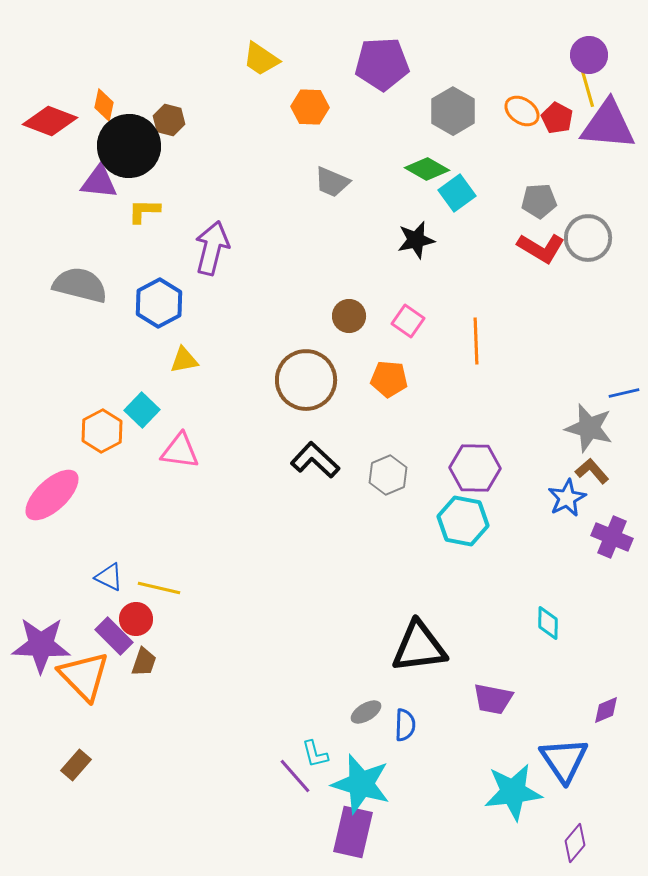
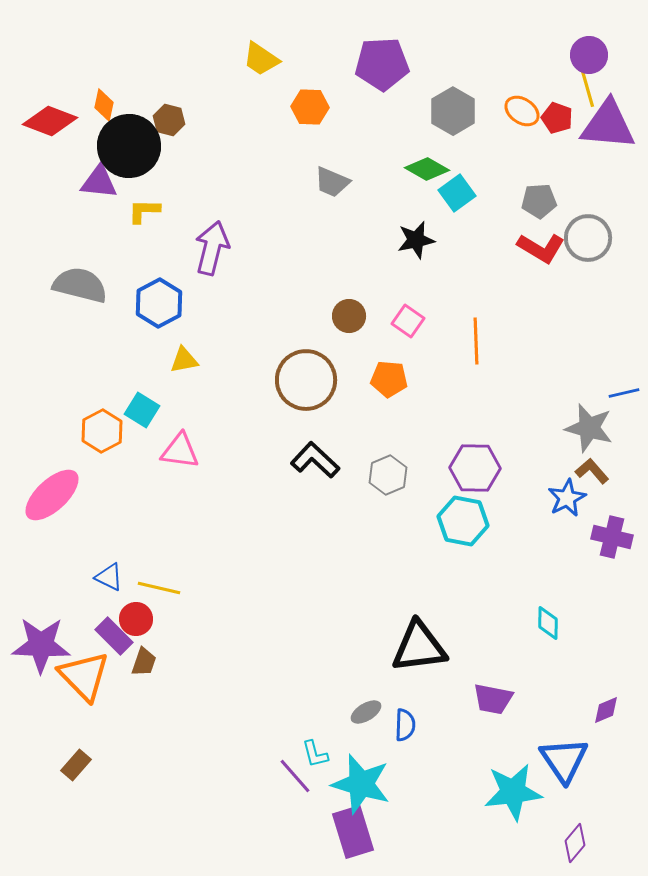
red pentagon at (557, 118): rotated 8 degrees counterclockwise
cyan square at (142, 410): rotated 12 degrees counterclockwise
purple cross at (612, 537): rotated 9 degrees counterclockwise
purple rectangle at (353, 832): rotated 30 degrees counterclockwise
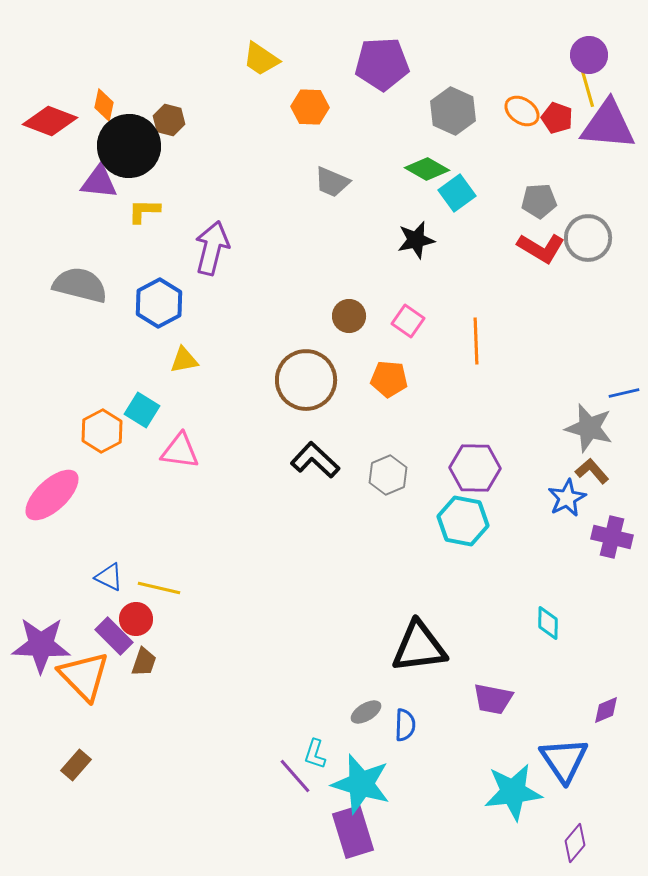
gray hexagon at (453, 111): rotated 6 degrees counterclockwise
cyan L-shape at (315, 754): rotated 32 degrees clockwise
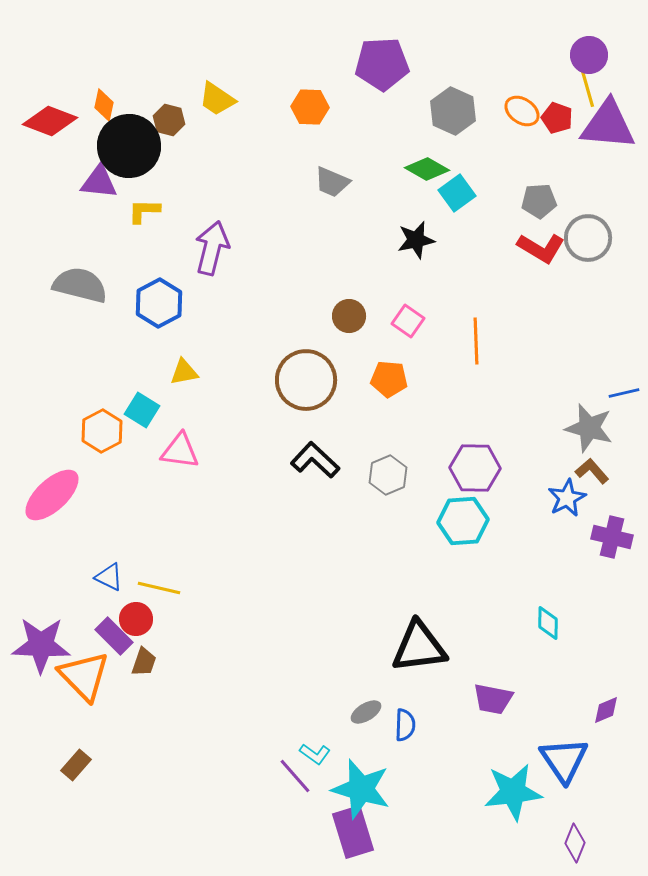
yellow trapezoid at (261, 59): moved 44 px left, 40 px down
yellow triangle at (184, 360): moved 12 px down
cyan hexagon at (463, 521): rotated 15 degrees counterclockwise
cyan L-shape at (315, 754): rotated 72 degrees counterclockwise
cyan star at (361, 784): moved 5 px down
purple diamond at (575, 843): rotated 18 degrees counterclockwise
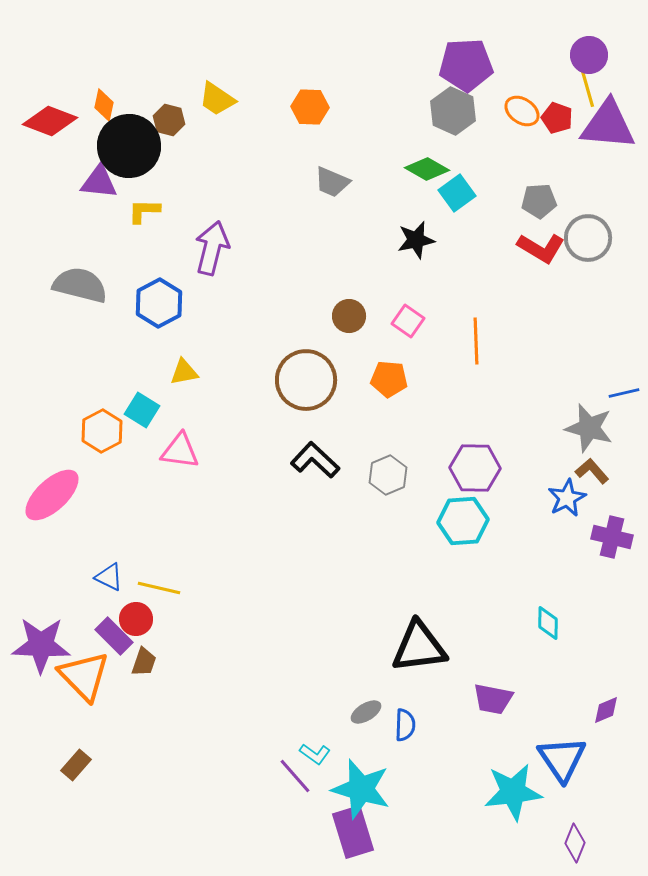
purple pentagon at (382, 64): moved 84 px right, 1 px down
blue triangle at (564, 760): moved 2 px left, 1 px up
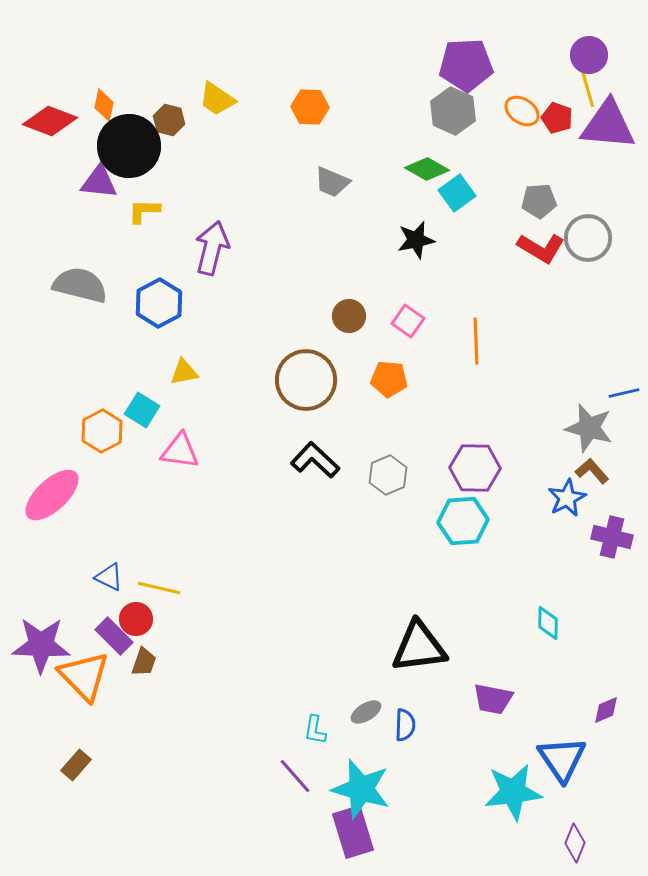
cyan L-shape at (315, 754): moved 24 px up; rotated 64 degrees clockwise
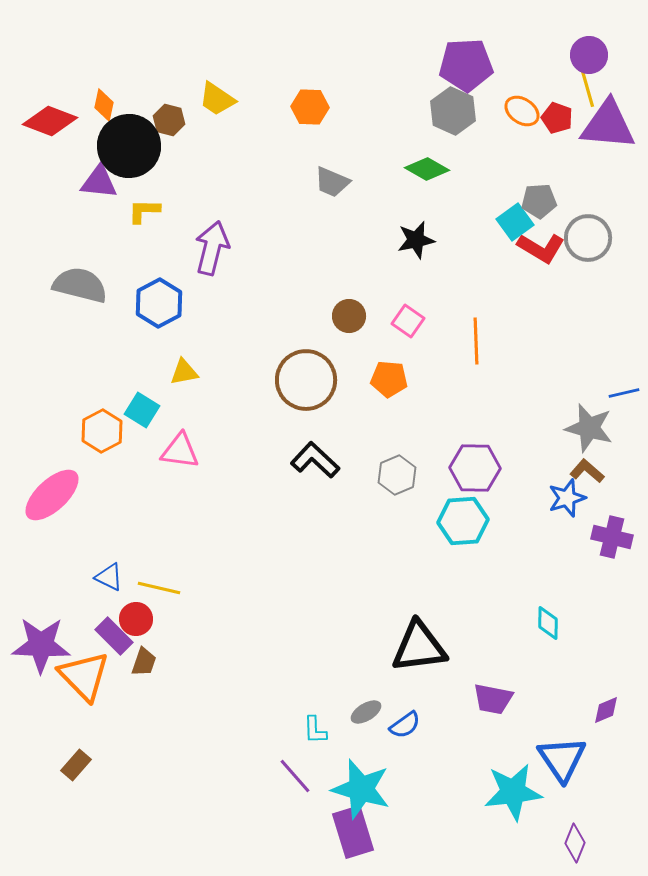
cyan square at (457, 193): moved 58 px right, 29 px down
brown L-shape at (592, 471): moved 5 px left; rotated 8 degrees counterclockwise
gray hexagon at (388, 475): moved 9 px right
blue star at (567, 498): rotated 9 degrees clockwise
blue semicircle at (405, 725): rotated 52 degrees clockwise
cyan L-shape at (315, 730): rotated 12 degrees counterclockwise
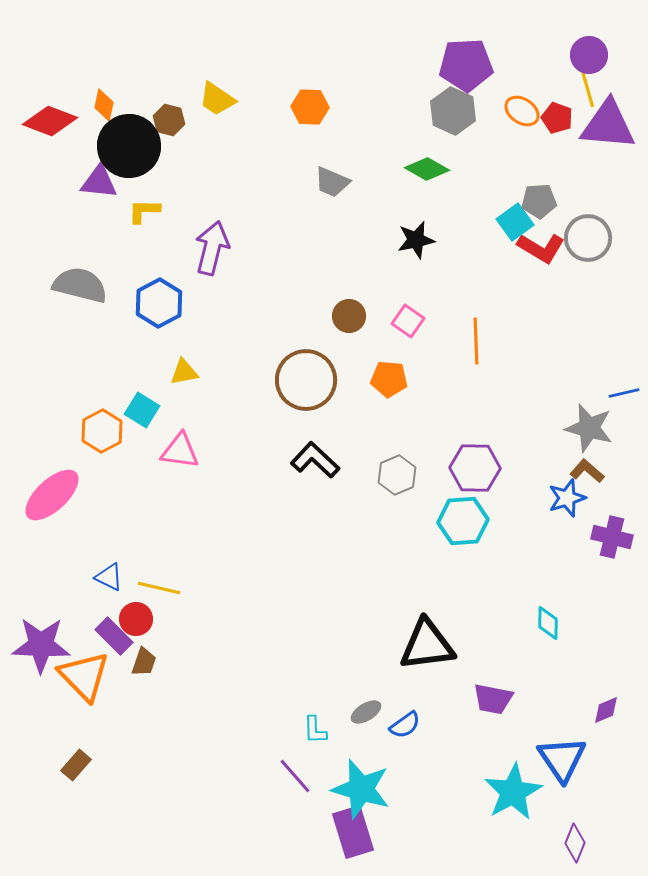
black triangle at (419, 647): moved 8 px right, 2 px up
cyan star at (513, 792): rotated 22 degrees counterclockwise
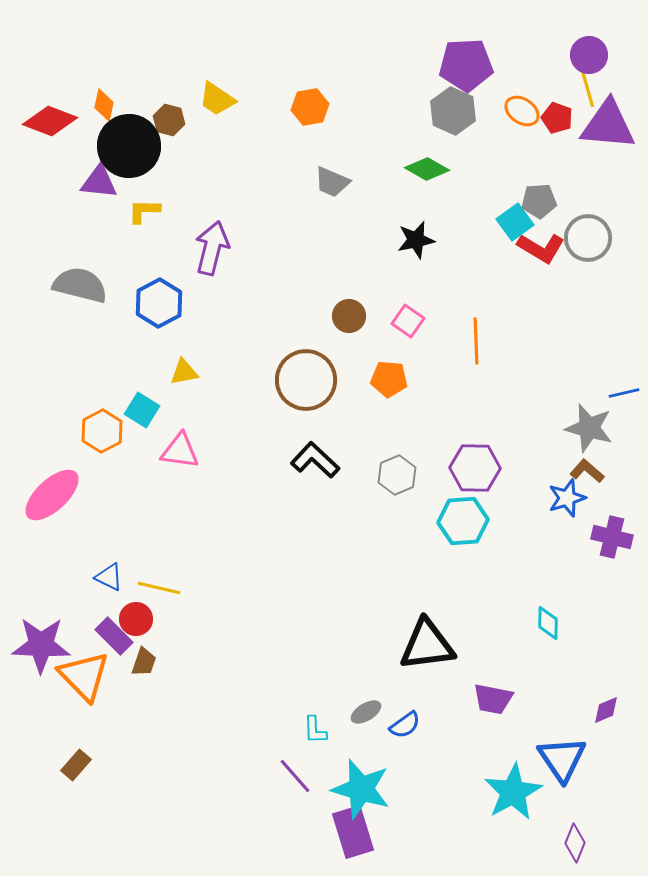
orange hexagon at (310, 107): rotated 12 degrees counterclockwise
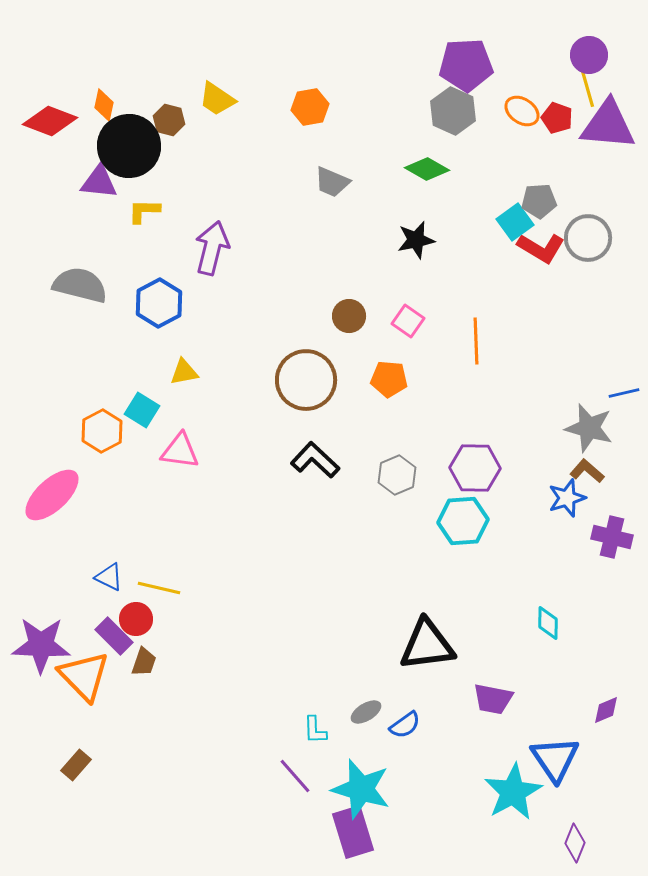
blue triangle at (562, 759): moved 7 px left
